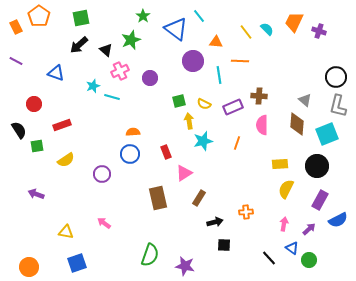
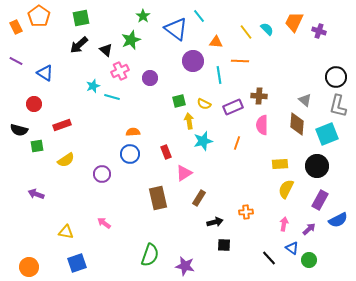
blue triangle at (56, 73): moved 11 px left; rotated 12 degrees clockwise
black semicircle at (19, 130): rotated 138 degrees clockwise
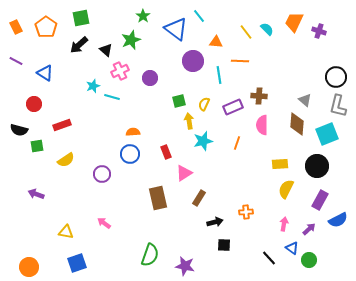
orange pentagon at (39, 16): moved 7 px right, 11 px down
yellow semicircle at (204, 104): rotated 88 degrees clockwise
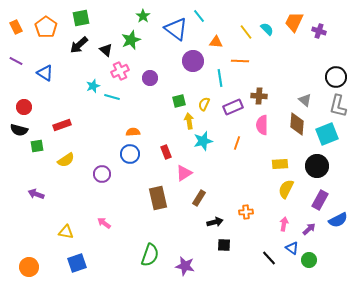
cyan line at (219, 75): moved 1 px right, 3 px down
red circle at (34, 104): moved 10 px left, 3 px down
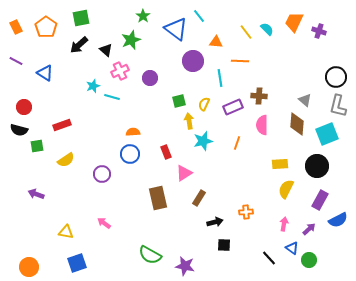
green semicircle at (150, 255): rotated 100 degrees clockwise
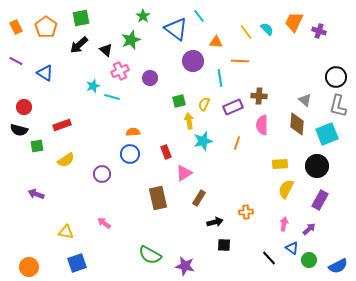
blue semicircle at (338, 220): moved 46 px down
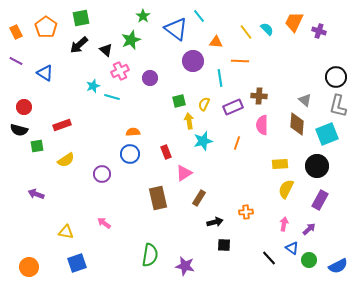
orange rectangle at (16, 27): moved 5 px down
green semicircle at (150, 255): rotated 110 degrees counterclockwise
